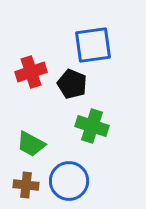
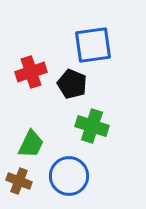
green trapezoid: rotated 92 degrees counterclockwise
blue circle: moved 5 px up
brown cross: moved 7 px left, 4 px up; rotated 15 degrees clockwise
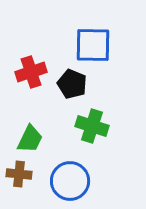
blue square: rotated 9 degrees clockwise
green trapezoid: moved 1 px left, 5 px up
blue circle: moved 1 px right, 5 px down
brown cross: moved 7 px up; rotated 15 degrees counterclockwise
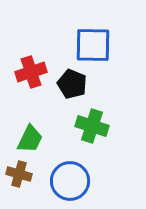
brown cross: rotated 10 degrees clockwise
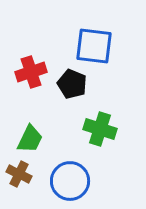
blue square: moved 1 px right, 1 px down; rotated 6 degrees clockwise
green cross: moved 8 px right, 3 px down
brown cross: rotated 10 degrees clockwise
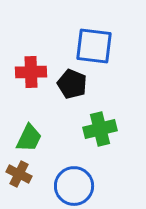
red cross: rotated 16 degrees clockwise
green cross: rotated 32 degrees counterclockwise
green trapezoid: moved 1 px left, 1 px up
blue circle: moved 4 px right, 5 px down
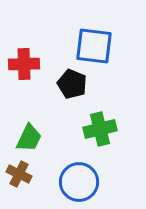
red cross: moved 7 px left, 8 px up
blue circle: moved 5 px right, 4 px up
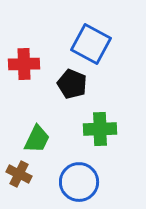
blue square: moved 3 px left, 2 px up; rotated 21 degrees clockwise
green cross: rotated 12 degrees clockwise
green trapezoid: moved 8 px right, 1 px down
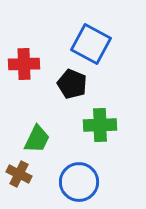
green cross: moved 4 px up
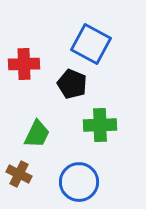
green trapezoid: moved 5 px up
